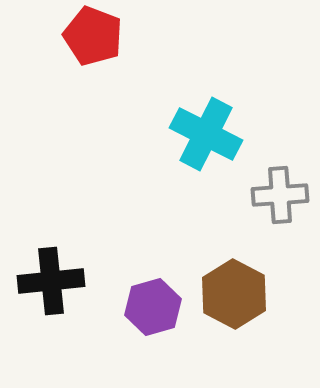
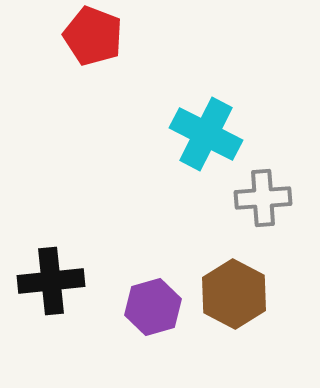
gray cross: moved 17 px left, 3 px down
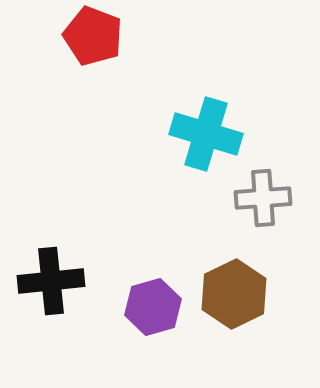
cyan cross: rotated 10 degrees counterclockwise
brown hexagon: rotated 6 degrees clockwise
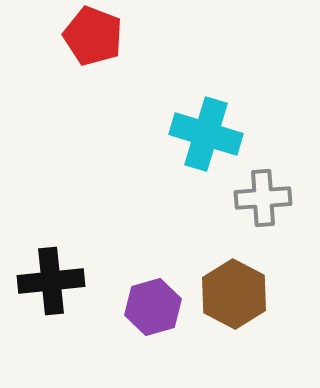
brown hexagon: rotated 6 degrees counterclockwise
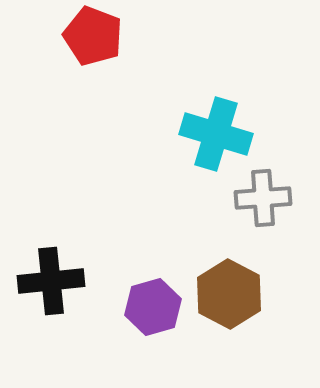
cyan cross: moved 10 px right
brown hexagon: moved 5 px left
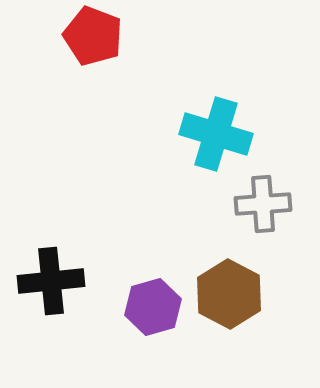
gray cross: moved 6 px down
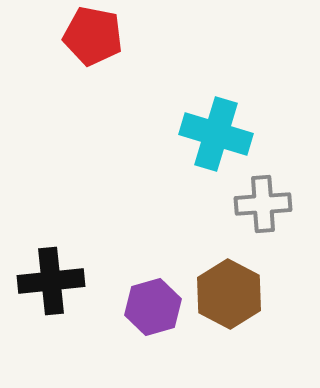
red pentagon: rotated 10 degrees counterclockwise
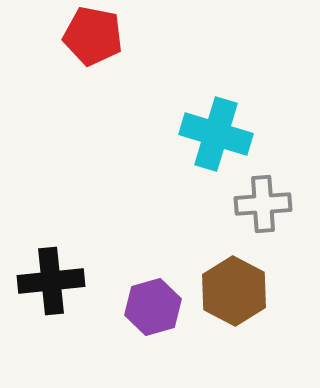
brown hexagon: moved 5 px right, 3 px up
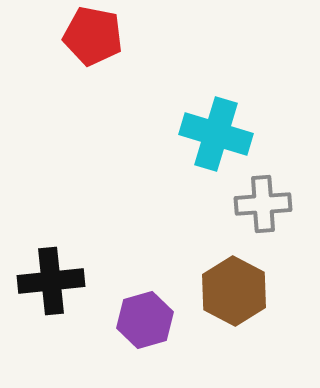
purple hexagon: moved 8 px left, 13 px down
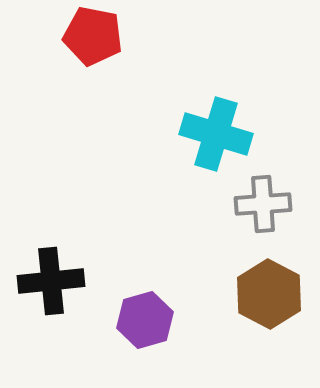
brown hexagon: moved 35 px right, 3 px down
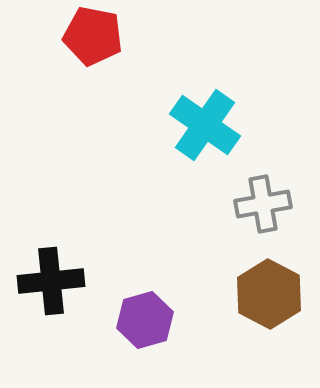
cyan cross: moved 11 px left, 9 px up; rotated 18 degrees clockwise
gray cross: rotated 6 degrees counterclockwise
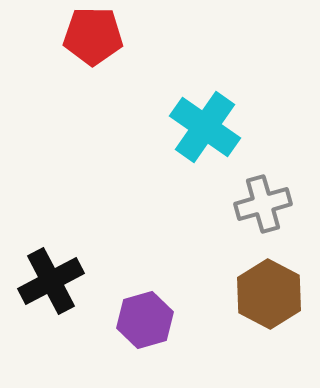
red pentagon: rotated 10 degrees counterclockwise
cyan cross: moved 2 px down
gray cross: rotated 6 degrees counterclockwise
black cross: rotated 22 degrees counterclockwise
